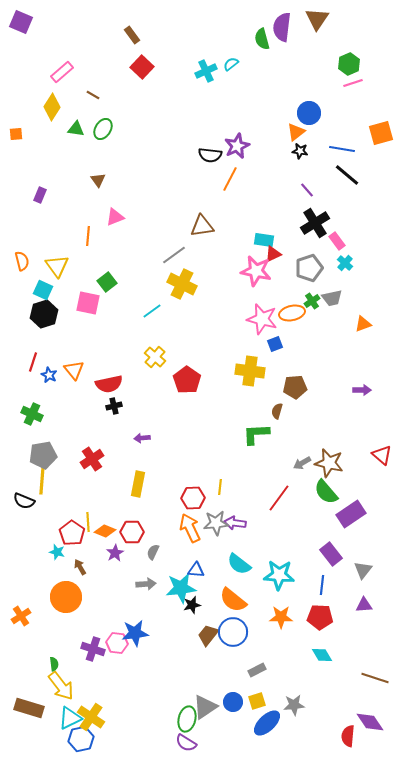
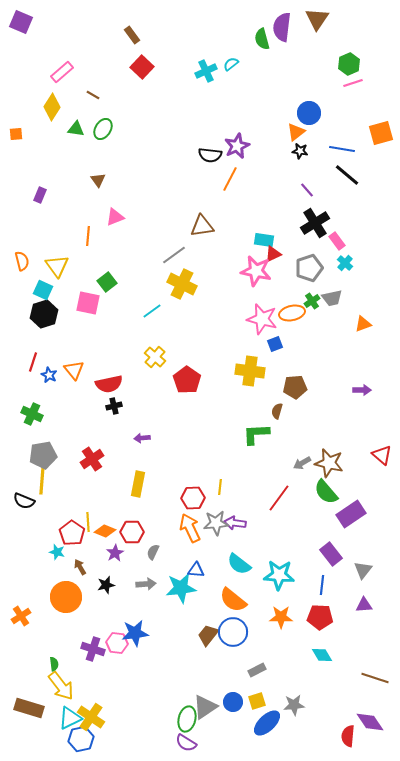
black star at (192, 605): moved 86 px left, 20 px up
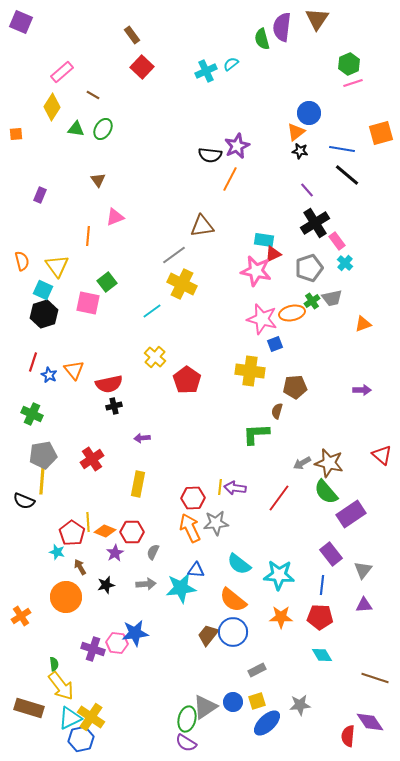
purple arrow at (235, 523): moved 35 px up
gray star at (294, 705): moved 6 px right
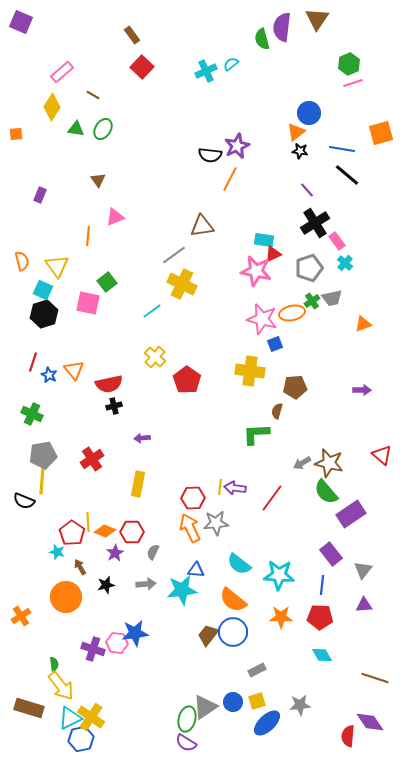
red line at (279, 498): moved 7 px left
cyan star at (181, 588): moved 1 px right, 2 px down
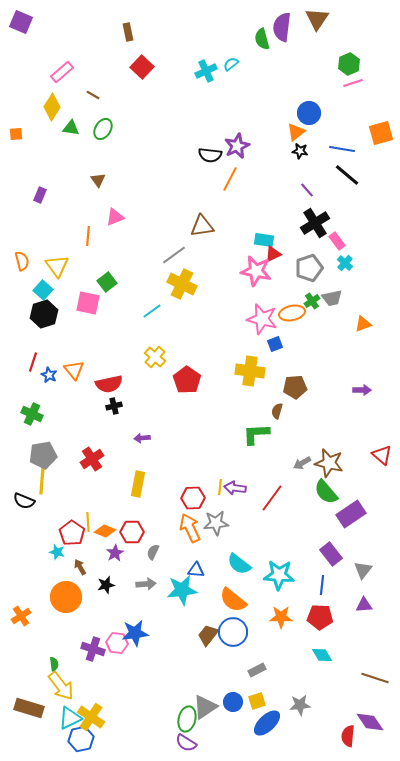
brown rectangle at (132, 35): moved 4 px left, 3 px up; rotated 24 degrees clockwise
green triangle at (76, 129): moved 5 px left, 1 px up
cyan square at (43, 290): rotated 18 degrees clockwise
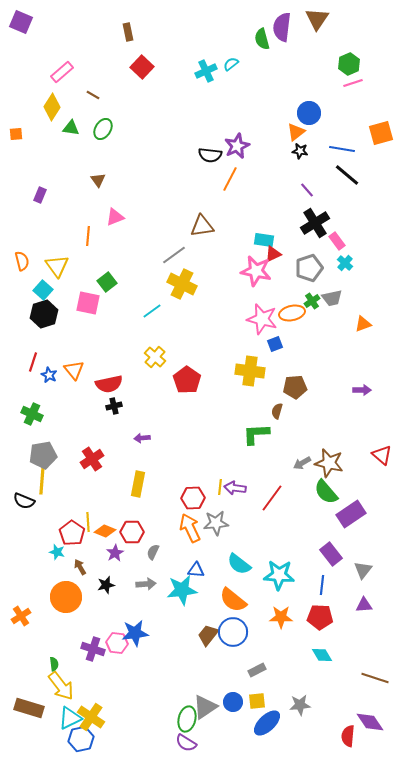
yellow square at (257, 701): rotated 12 degrees clockwise
